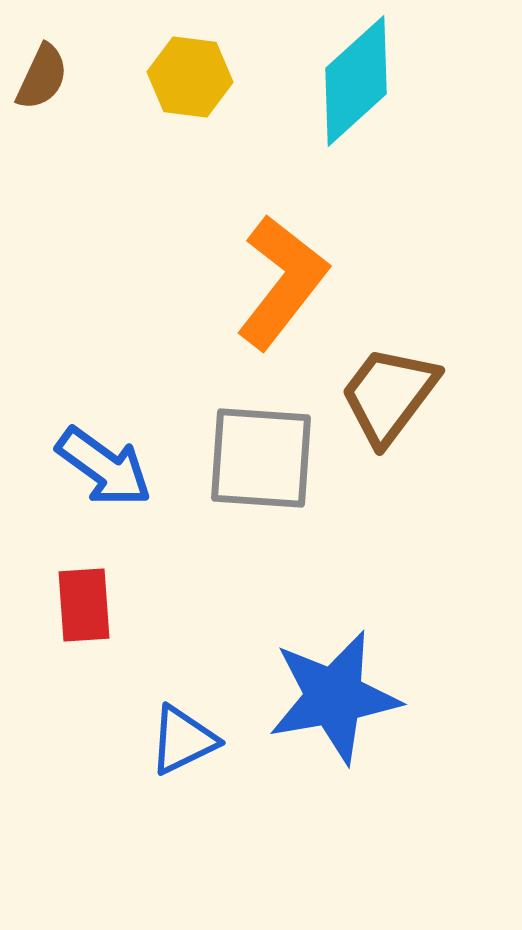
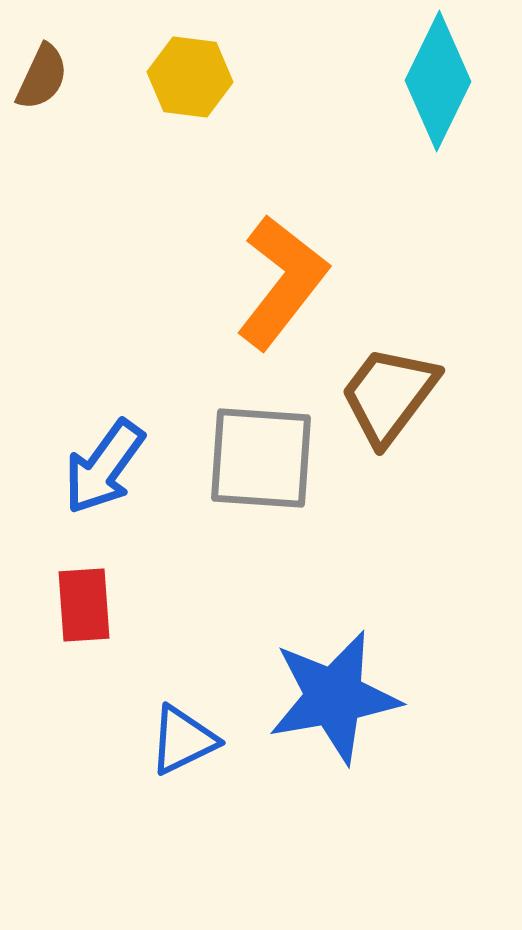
cyan diamond: moved 82 px right; rotated 22 degrees counterclockwise
blue arrow: rotated 90 degrees clockwise
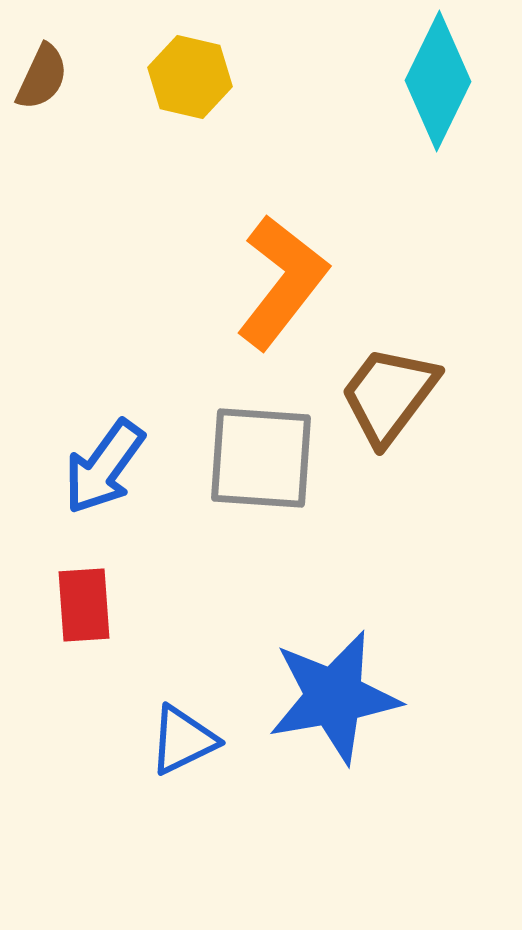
yellow hexagon: rotated 6 degrees clockwise
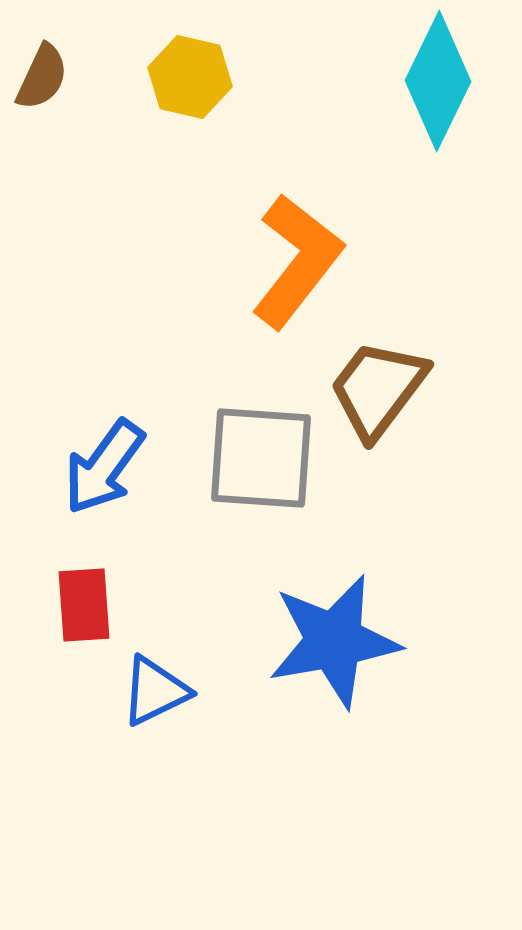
orange L-shape: moved 15 px right, 21 px up
brown trapezoid: moved 11 px left, 6 px up
blue star: moved 56 px up
blue triangle: moved 28 px left, 49 px up
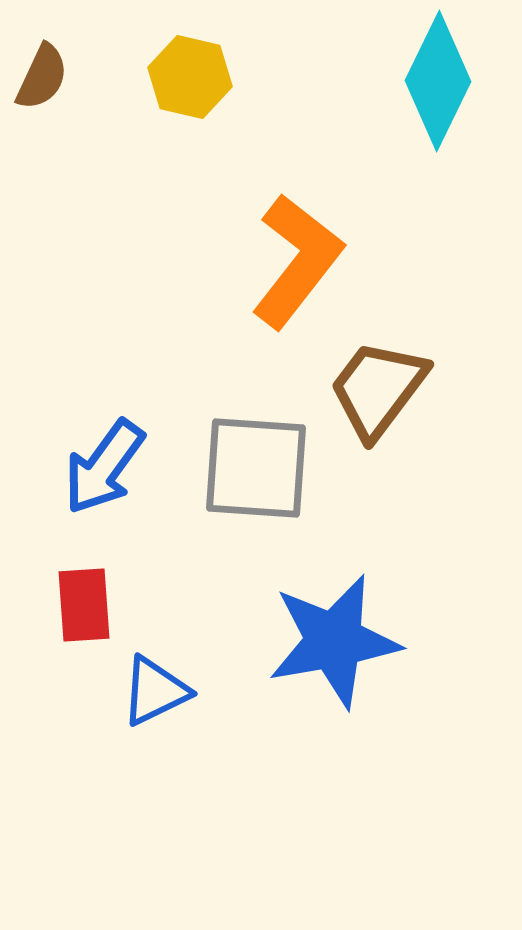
gray square: moved 5 px left, 10 px down
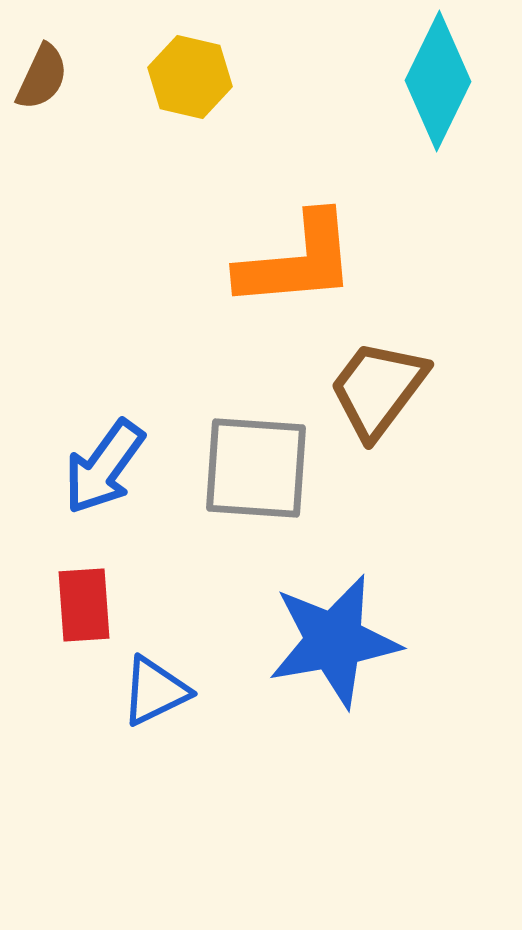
orange L-shape: rotated 47 degrees clockwise
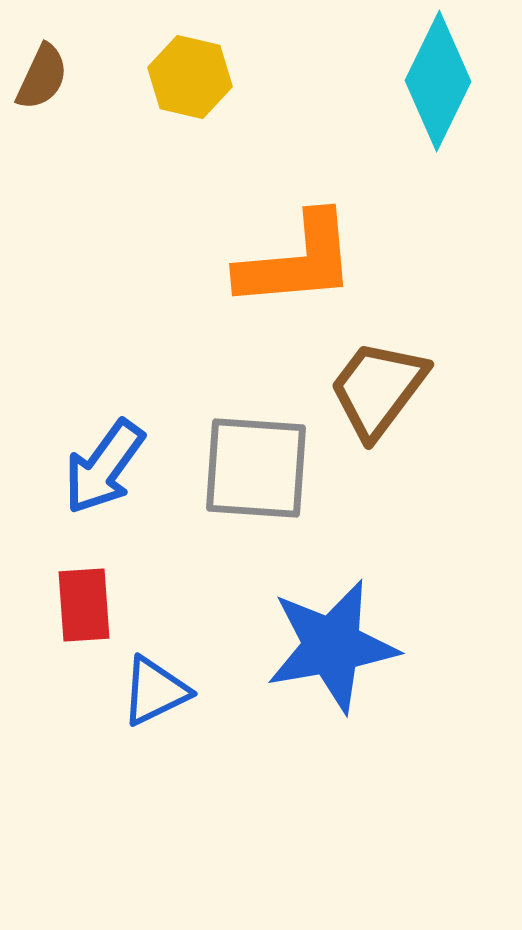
blue star: moved 2 px left, 5 px down
